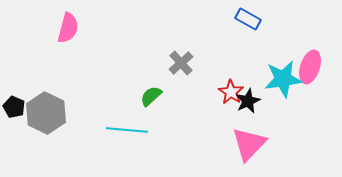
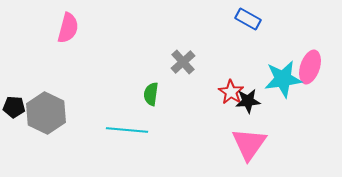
gray cross: moved 2 px right, 1 px up
green semicircle: moved 2 px up; rotated 40 degrees counterclockwise
black star: rotated 20 degrees clockwise
black pentagon: rotated 20 degrees counterclockwise
pink triangle: rotated 9 degrees counterclockwise
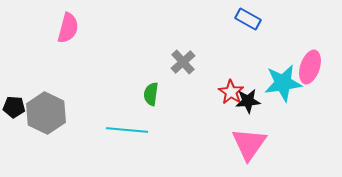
cyan star: moved 4 px down
